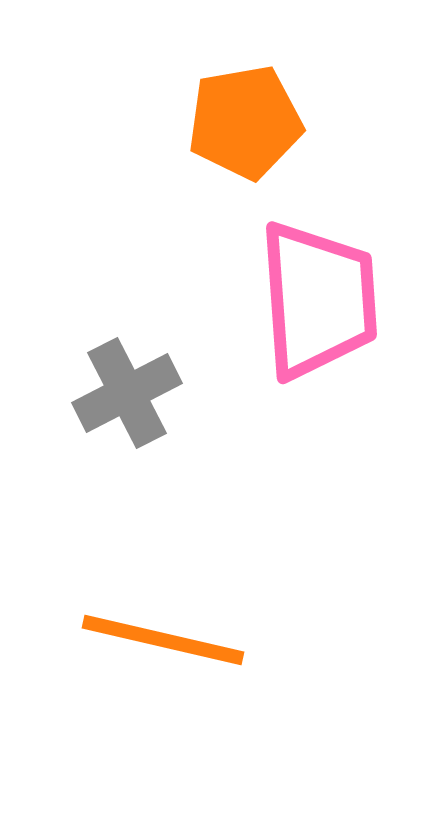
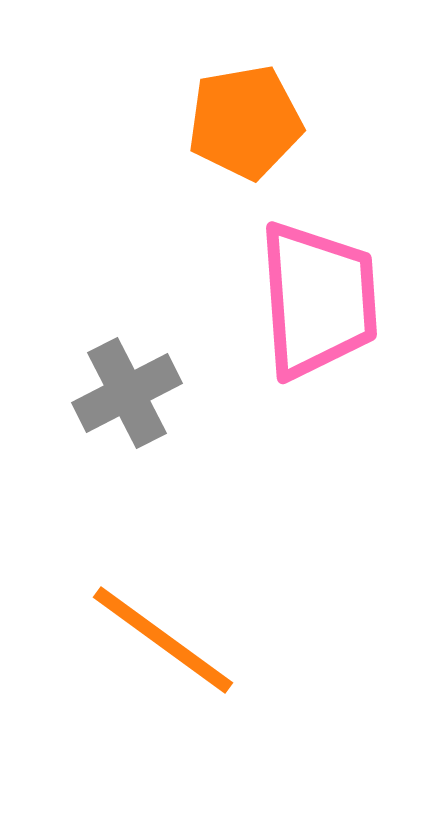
orange line: rotated 23 degrees clockwise
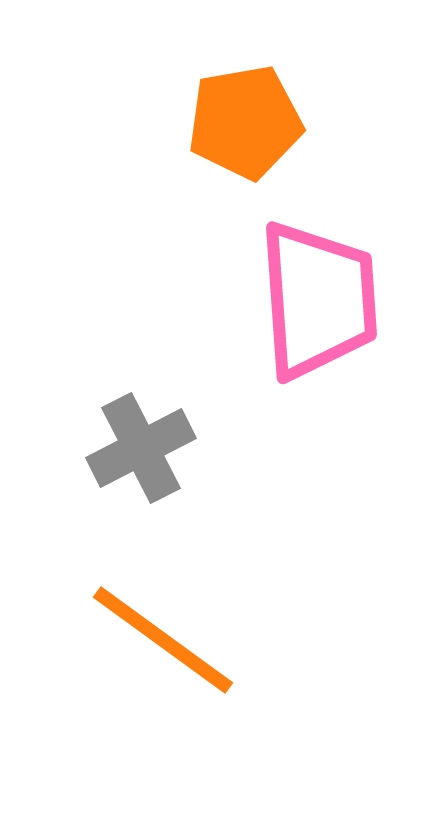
gray cross: moved 14 px right, 55 px down
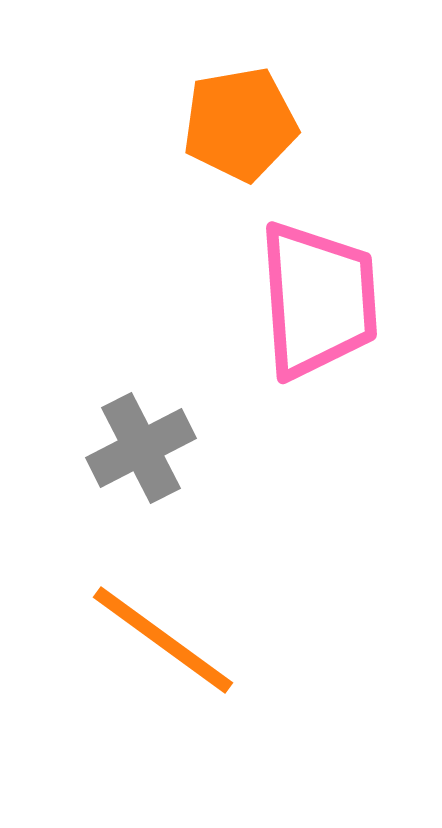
orange pentagon: moved 5 px left, 2 px down
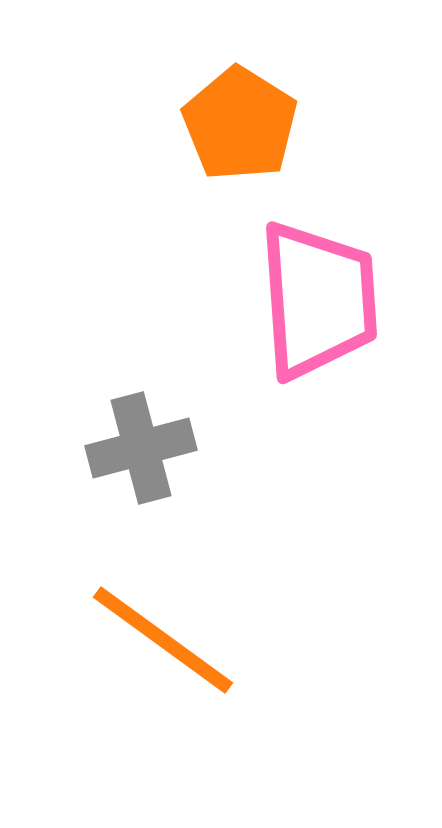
orange pentagon: rotated 30 degrees counterclockwise
gray cross: rotated 12 degrees clockwise
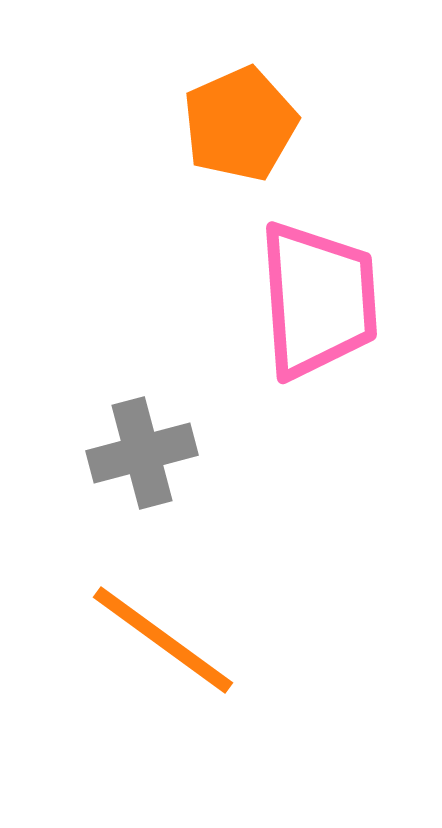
orange pentagon: rotated 16 degrees clockwise
gray cross: moved 1 px right, 5 px down
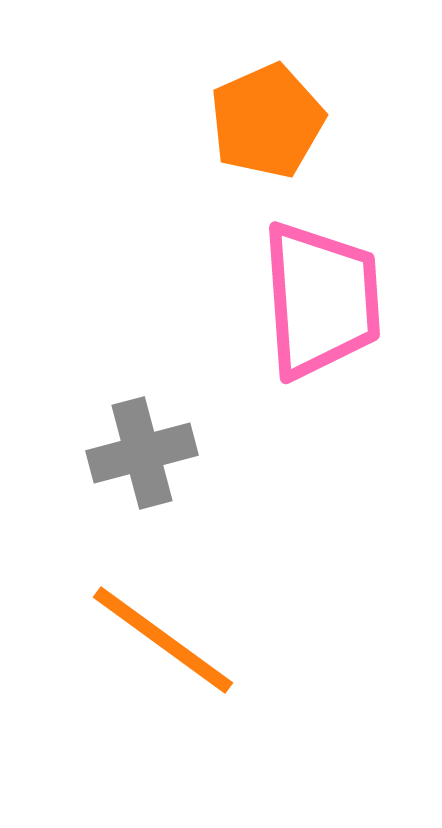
orange pentagon: moved 27 px right, 3 px up
pink trapezoid: moved 3 px right
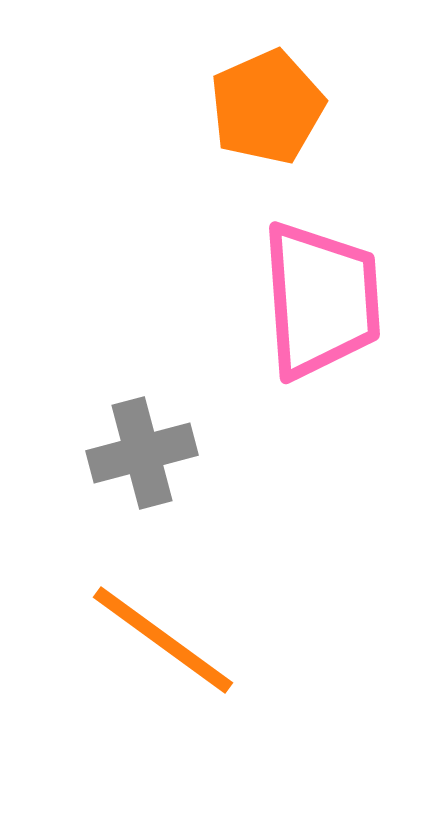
orange pentagon: moved 14 px up
